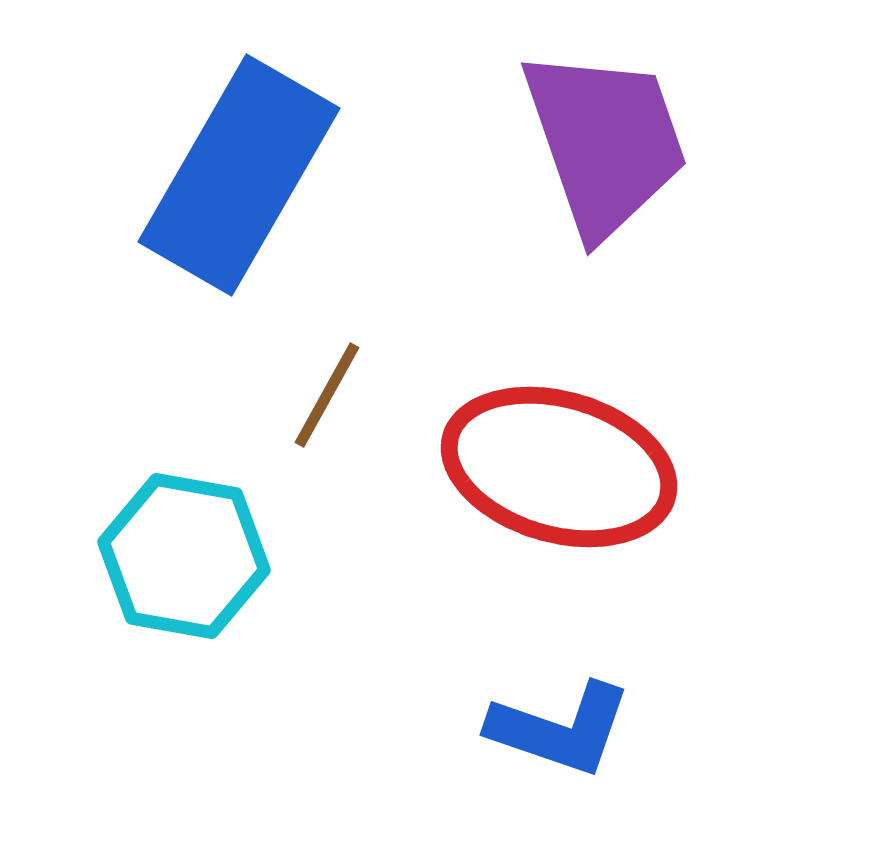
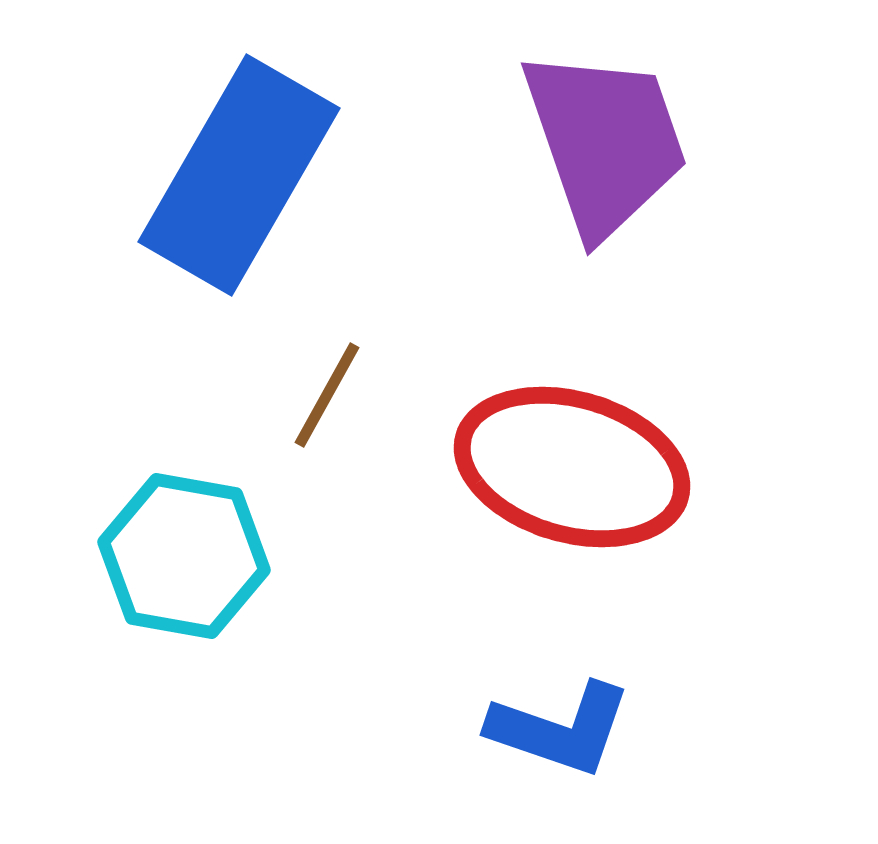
red ellipse: moved 13 px right
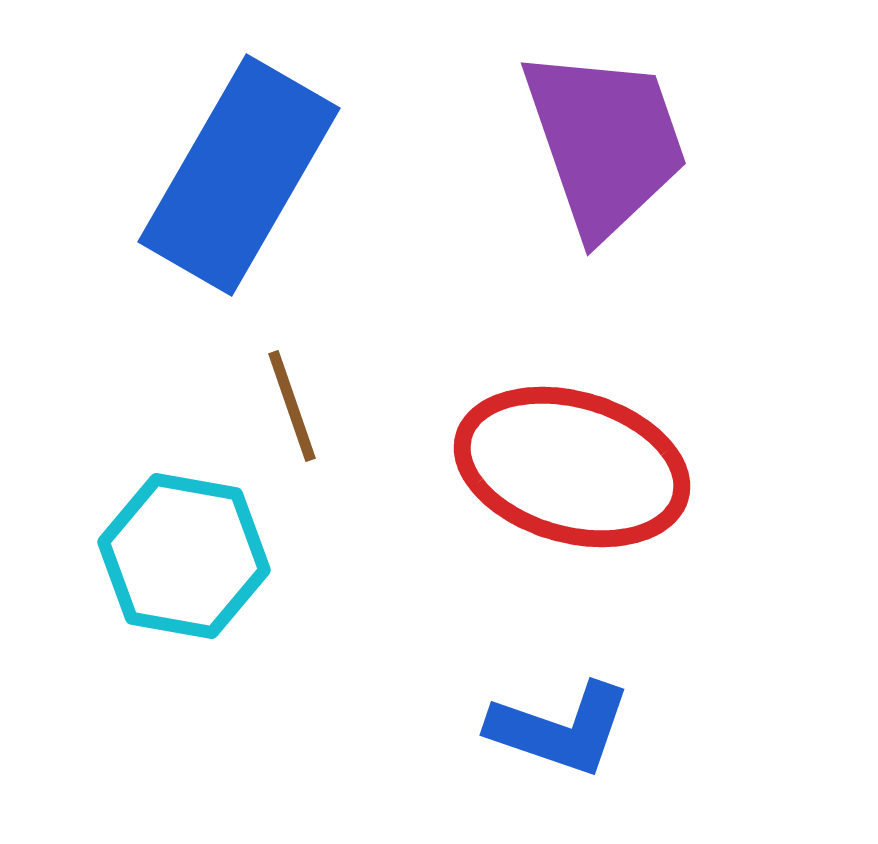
brown line: moved 35 px left, 11 px down; rotated 48 degrees counterclockwise
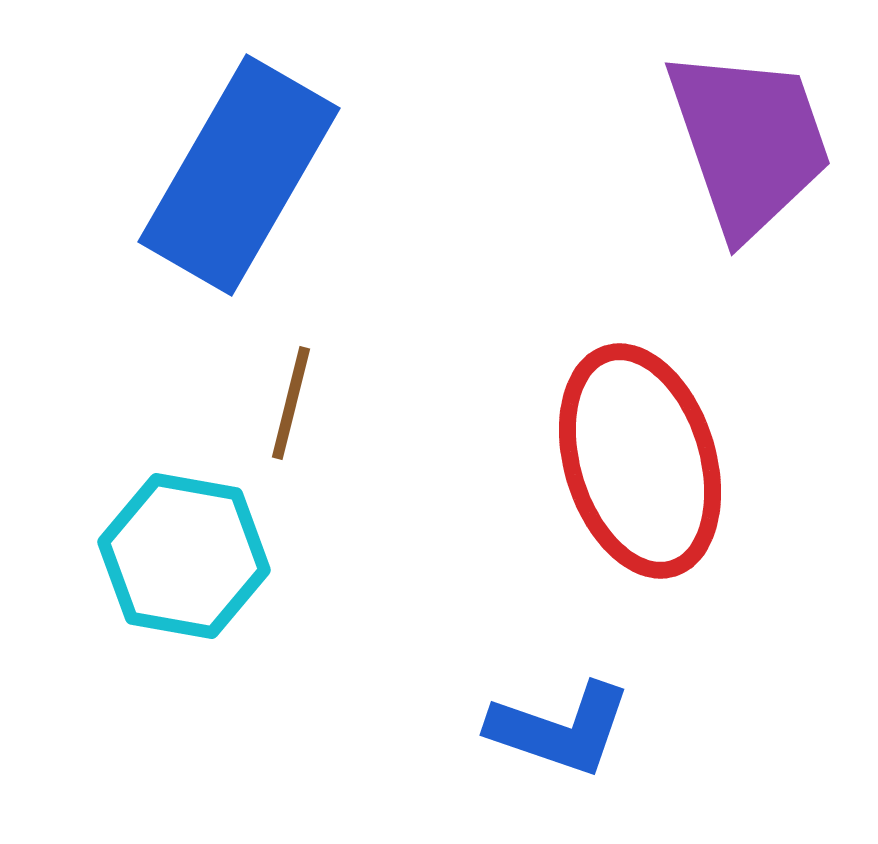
purple trapezoid: moved 144 px right
brown line: moved 1 px left, 3 px up; rotated 33 degrees clockwise
red ellipse: moved 68 px right, 6 px up; rotated 57 degrees clockwise
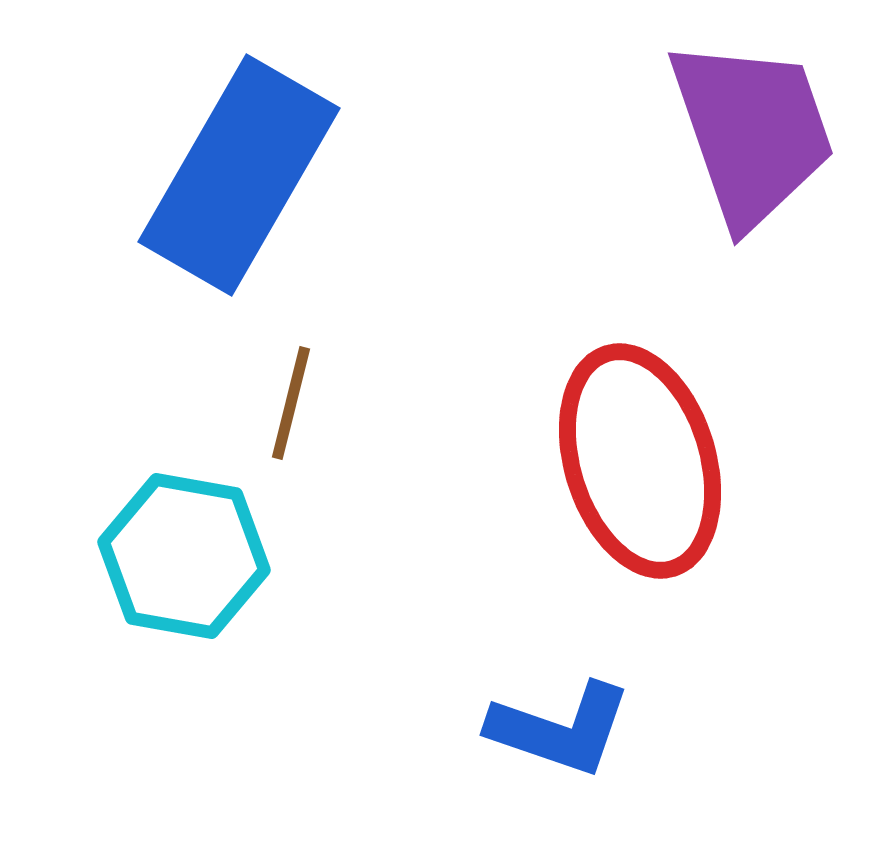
purple trapezoid: moved 3 px right, 10 px up
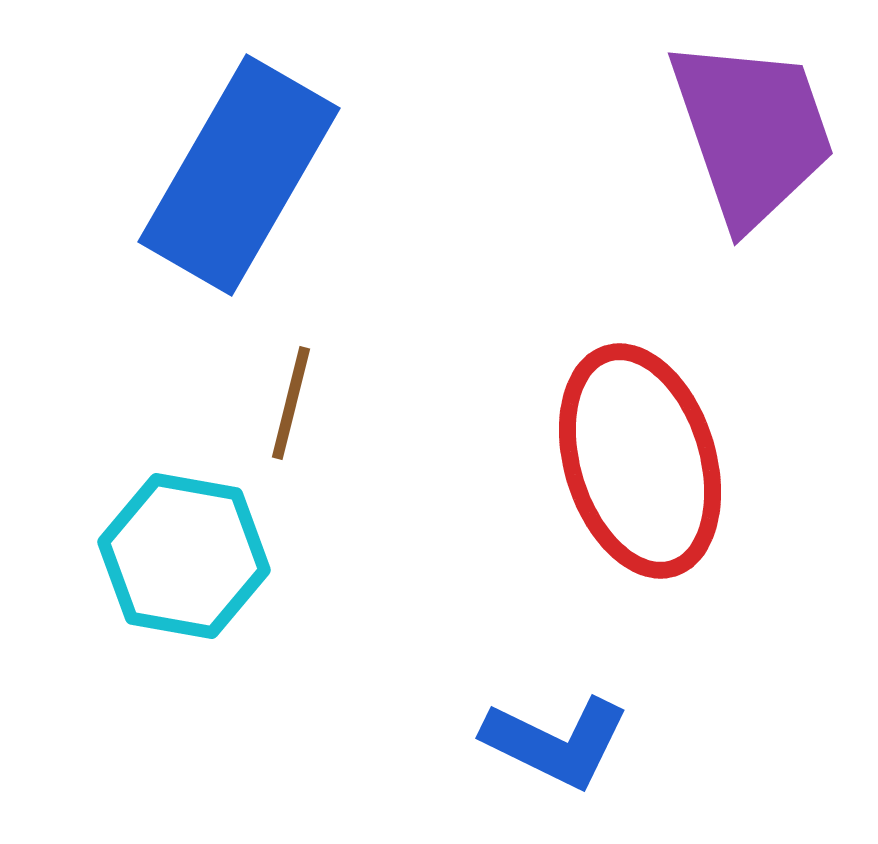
blue L-shape: moved 4 px left, 13 px down; rotated 7 degrees clockwise
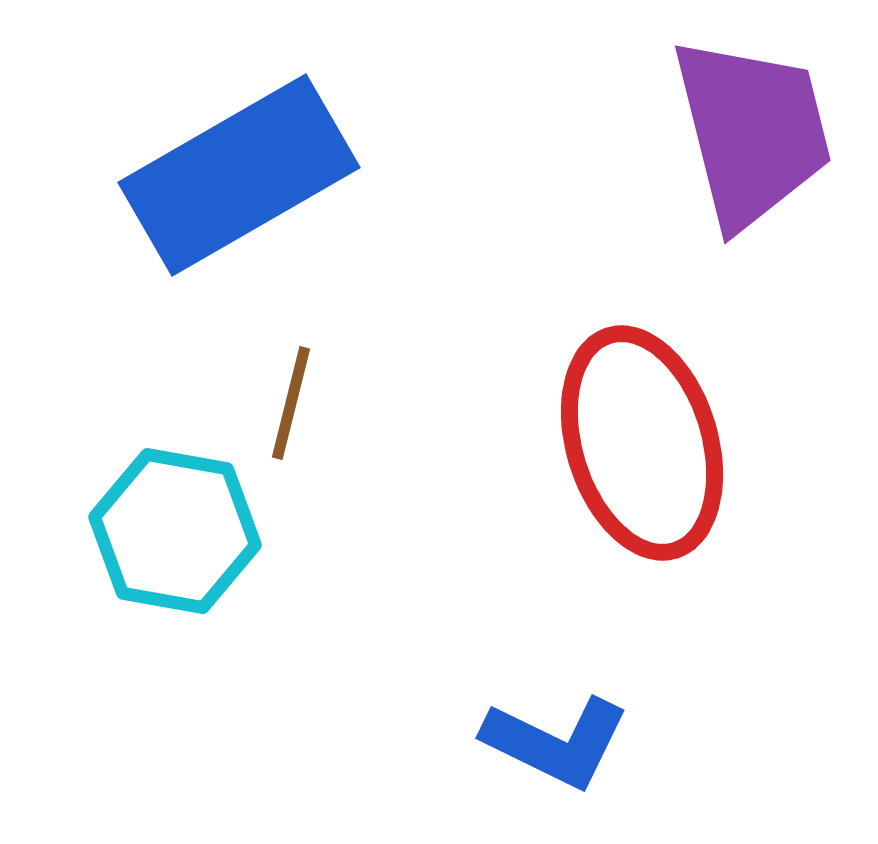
purple trapezoid: rotated 5 degrees clockwise
blue rectangle: rotated 30 degrees clockwise
red ellipse: moved 2 px right, 18 px up
cyan hexagon: moved 9 px left, 25 px up
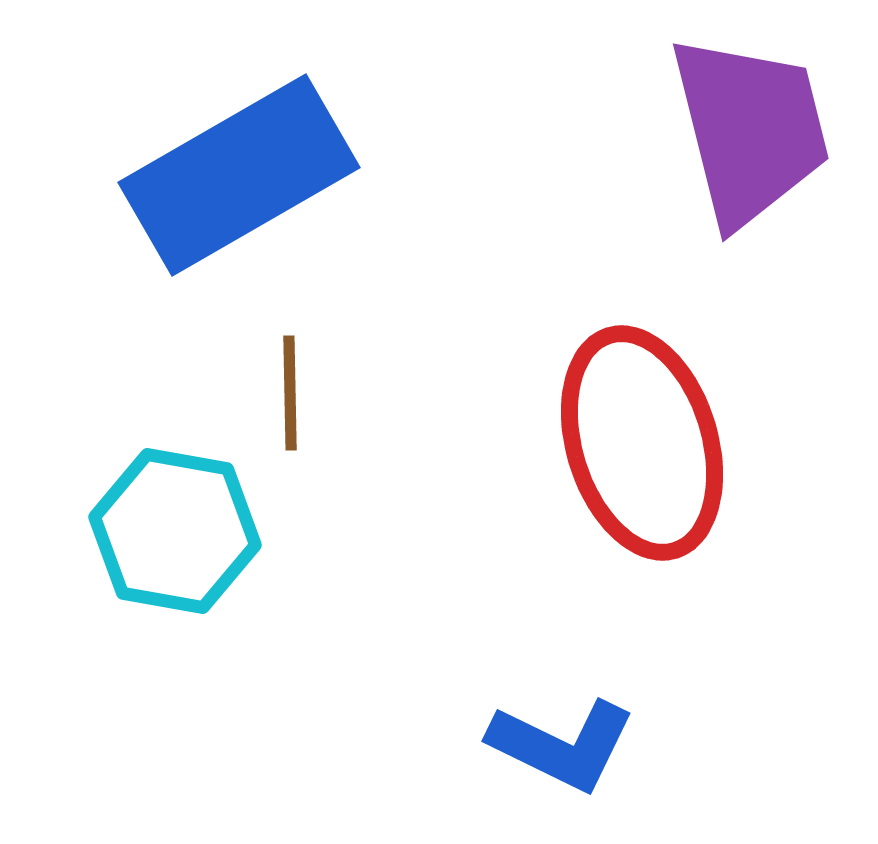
purple trapezoid: moved 2 px left, 2 px up
brown line: moved 1 px left, 10 px up; rotated 15 degrees counterclockwise
blue L-shape: moved 6 px right, 3 px down
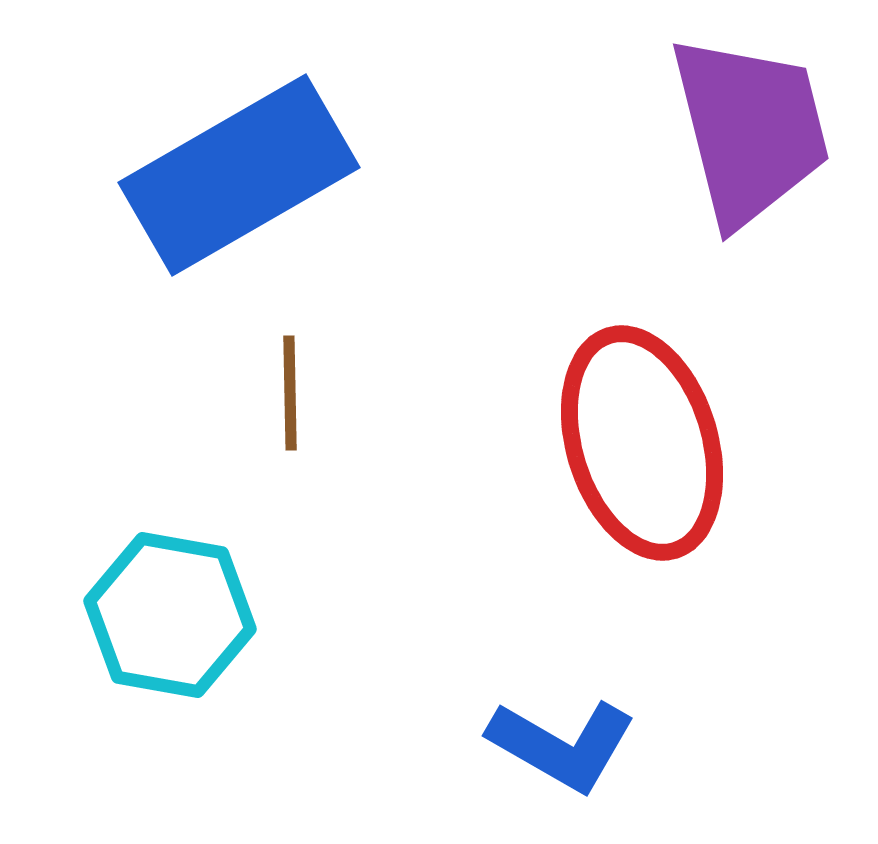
cyan hexagon: moved 5 px left, 84 px down
blue L-shape: rotated 4 degrees clockwise
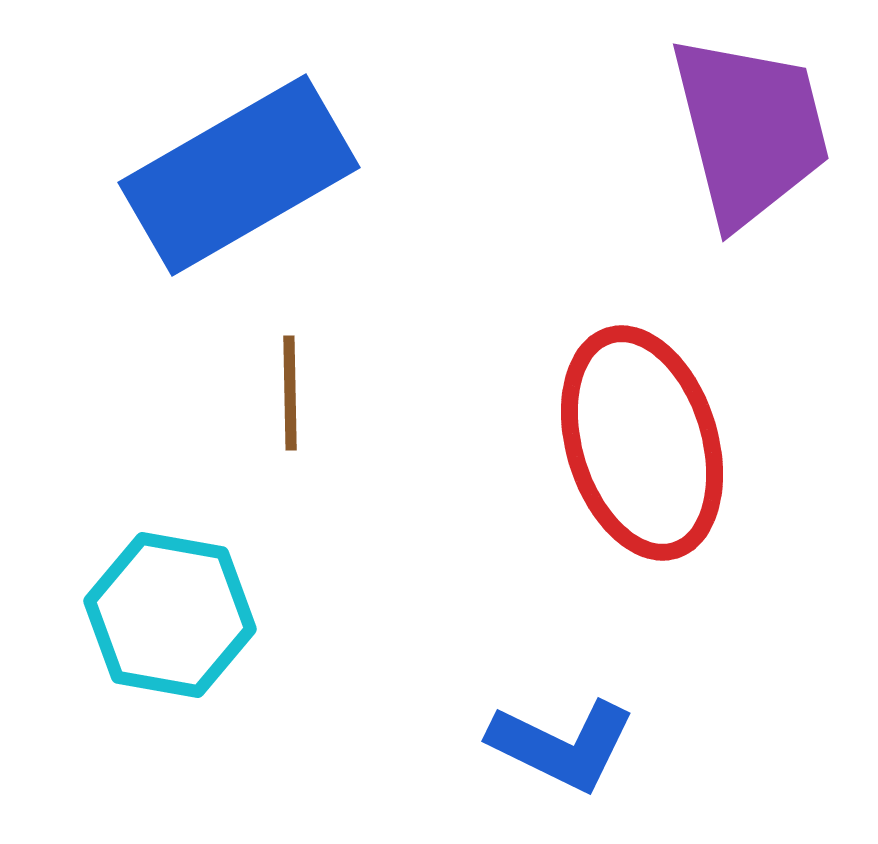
blue L-shape: rotated 4 degrees counterclockwise
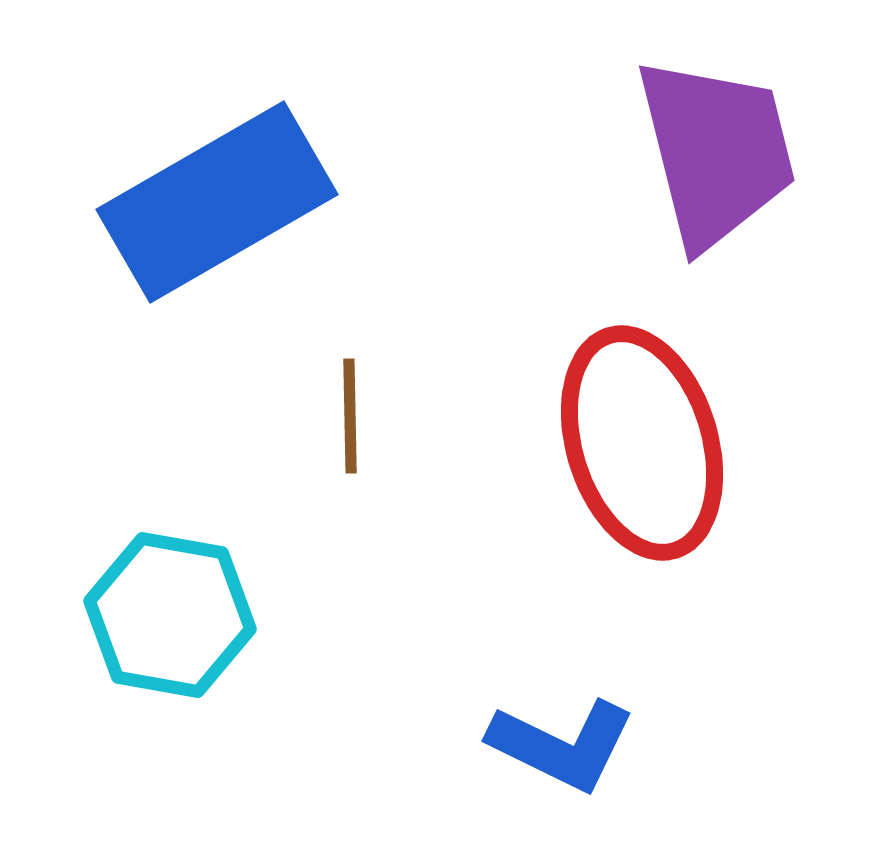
purple trapezoid: moved 34 px left, 22 px down
blue rectangle: moved 22 px left, 27 px down
brown line: moved 60 px right, 23 px down
